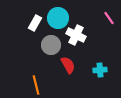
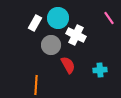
orange line: rotated 18 degrees clockwise
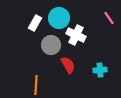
cyan circle: moved 1 px right
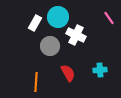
cyan circle: moved 1 px left, 1 px up
gray circle: moved 1 px left, 1 px down
red semicircle: moved 8 px down
orange line: moved 3 px up
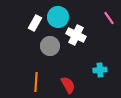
red semicircle: moved 12 px down
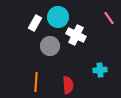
red semicircle: rotated 24 degrees clockwise
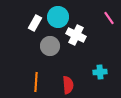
cyan cross: moved 2 px down
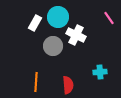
gray circle: moved 3 px right
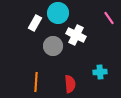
cyan circle: moved 4 px up
red semicircle: moved 2 px right, 1 px up
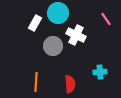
pink line: moved 3 px left, 1 px down
